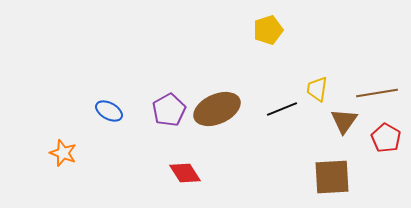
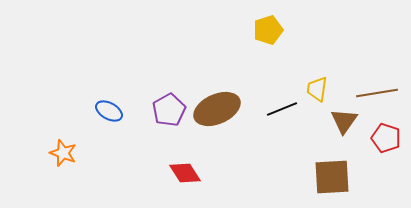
red pentagon: rotated 12 degrees counterclockwise
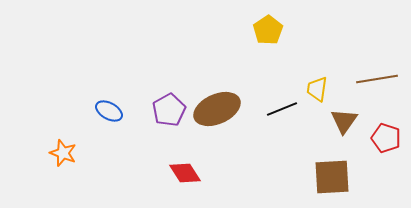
yellow pentagon: rotated 16 degrees counterclockwise
brown line: moved 14 px up
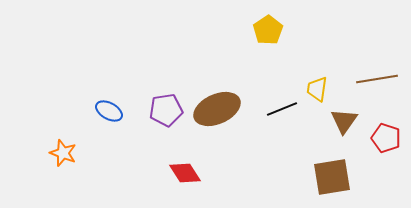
purple pentagon: moved 3 px left; rotated 20 degrees clockwise
brown square: rotated 6 degrees counterclockwise
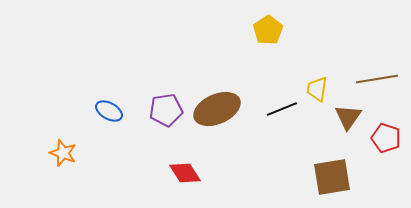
brown triangle: moved 4 px right, 4 px up
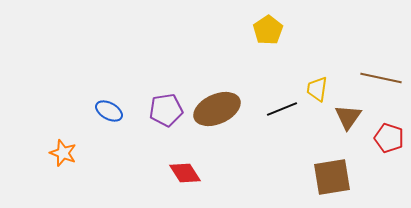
brown line: moved 4 px right, 1 px up; rotated 21 degrees clockwise
red pentagon: moved 3 px right
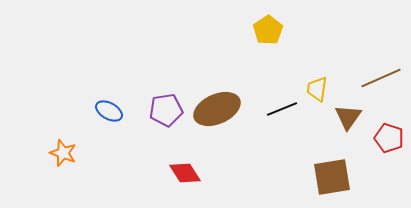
brown line: rotated 36 degrees counterclockwise
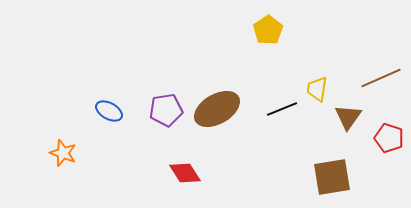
brown ellipse: rotated 6 degrees counterclockwise
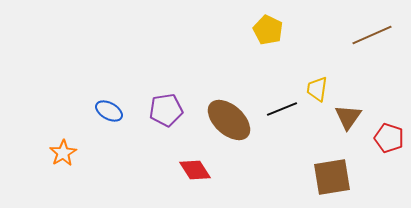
yellow pentagon: rotated 12 degrees counterclockwise
brown line: moved 9 px left, 43 px up
brown ellipse: moved 12 px right, 11 px down; rotated 72 degrees clockwise
orange star: rotated 20 degrees clockwise
red diamond: moved 10 px right, 3 px up
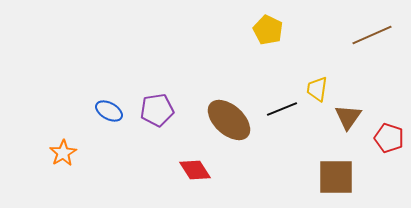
purple pentagon: moved 9 px left
brown square: moved 4 px right; rotated 9 degrees clockwise
